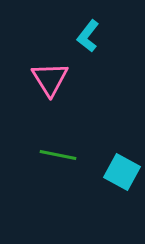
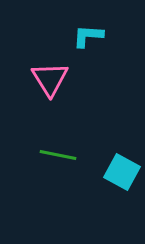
cyan L-shape: rotated 56 degrees clockwise
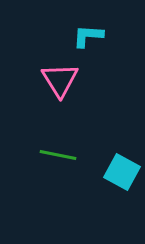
pink triangle: moved 10 px right, 1 px down
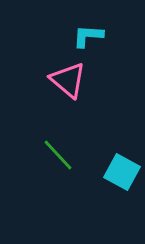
pink triangle: moved 8 px right; rotated 18 degrees counterclockwise
green line: rotated 36 degrees clockwise
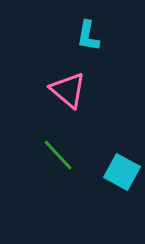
cyan L-shape: rotated 84 degrees counterclockwise
pink triangle: moved 10 px down
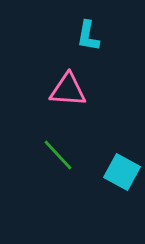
pink triangle: rotated 36 degrees counterclockwise
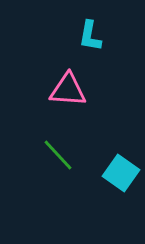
cyan L-shape: moved 2 px right
cyan square: moved 1 px left, 1 px down; rotated 6 degrees clockwise
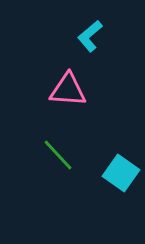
cyan L-shape: rotated 40 degrees clockwise
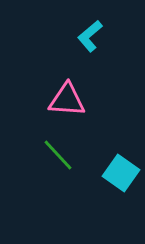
pink triangle: moved 1 px left, 10 px down
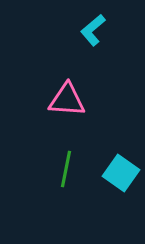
cyan L-shape: moved 3 px right, 6 px up
green line: moved 8 px right, 14 px down; rotated 54 degrees clockwise
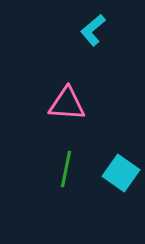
pink triangle: moved 4 px down
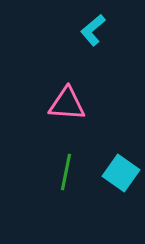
green line: moved 3 px down
